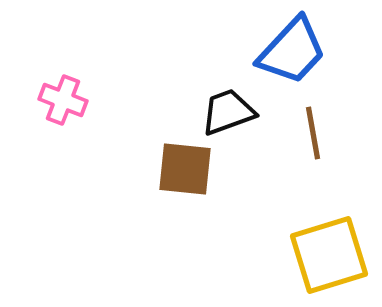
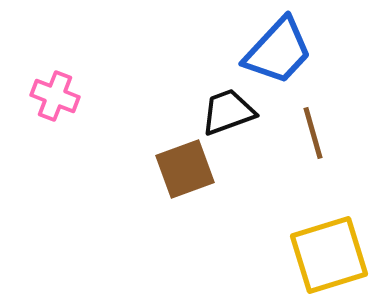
blue trapezoid: moved 14 px left
pink cross: moved 8 px left, 4 px up
brown line: rotated 6 degrees counterclockwise
brown square: rotated 26 degrees counterclockwise
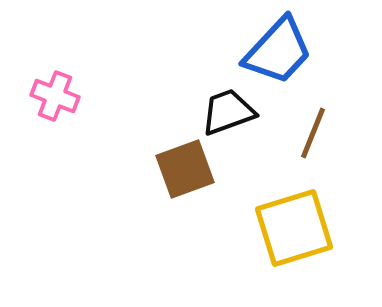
brown line: rotated 38 degrees clockwise
yellow square: moved 35 px left, 27 px up
